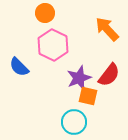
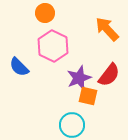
pink hexagon: moved 1 px down
cyan circle: moved 2 px left, 3 px down
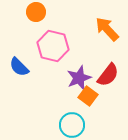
orange circle: moved 9 px left, 1 px up
pink hexagon: rotated 12 degrees counterclockwise
red semicircle: moved 1 px left
orange square: rotated 24 degrees clockwise
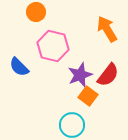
orange arrow: rotated 12 degrees clockwise
purple star: moved 1 px right, 3 px up
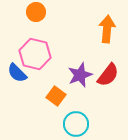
orange arrow: rotated 36 degrees clockwise
pink hexagon: moved 18 px left, 8 px down
blue semicircle: moved 2 px left, 6 px down
orange square: moved 32 px left
cyan circle: moved 4 px right, 1 px up
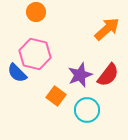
orange arrow: rotated 44 degrees clockwise
cyan circle: moved 11 px right, 14 px up
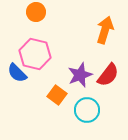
orange arrow: moved 2 px left, 1 px down; rotated 32 degrees counterclockwise
orange square: moved 1 px right, 1 px up
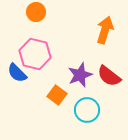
red semicircle: moved 1 px right, 1 px down; rotated 90 degrees clockwise
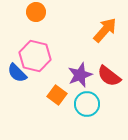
orange arrow: rotated 24 degrees clockwise
pink hexagon: moved 2 px down
cyan circle: moved 6 px up
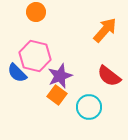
purple star: moved 20 px left, 1 px down
cyan circle: moved 2 px right, 3 px down
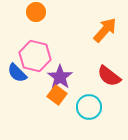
purple star: moved 1 px down; rotated 15 degrees counterclockwise
